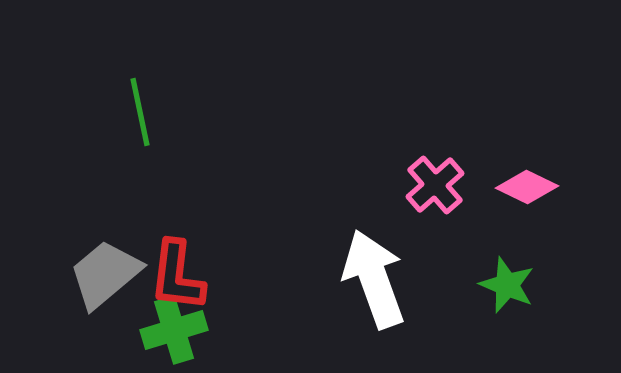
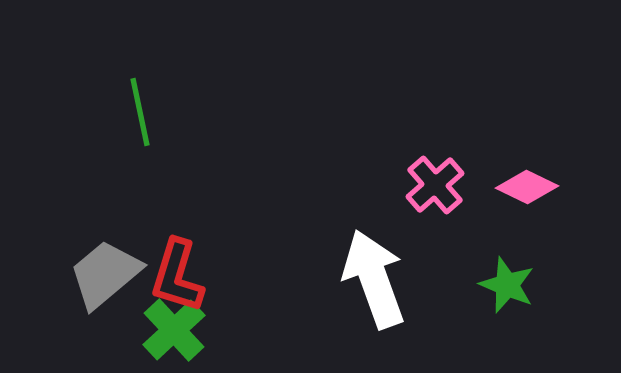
red L-shape: rotated 10 degrees clockwise
green cross: rotated 26 degrees counterclockwise
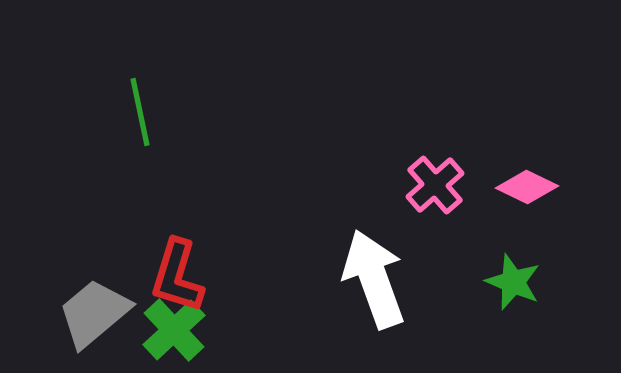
gray trapezoid: moved 11 px left, 39 px down
green star: moved 6 px right, 3 px up
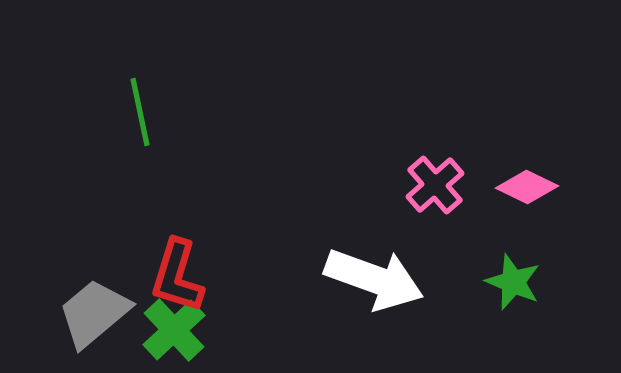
white arrow: rotated 130 degrees clockwise
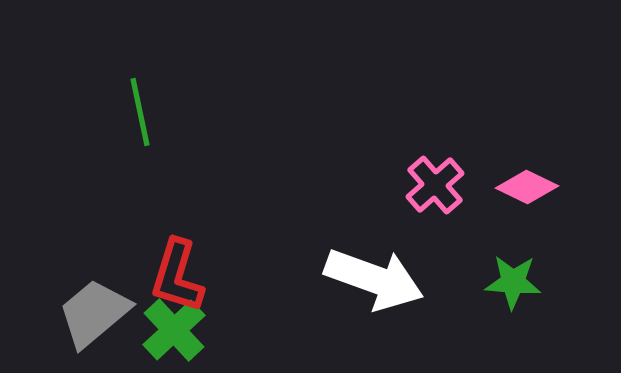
green star: rotated 18 degrees counterclockwise
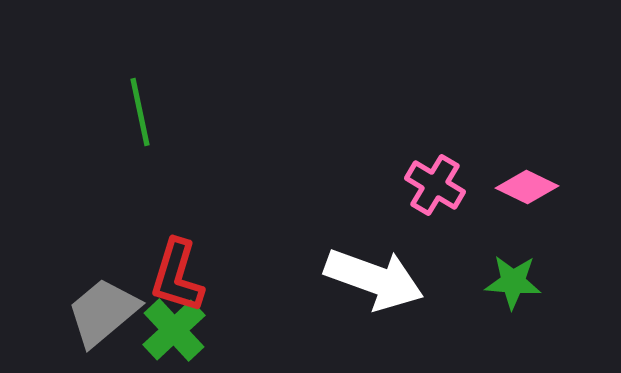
pink cross: rotated 18 degrees counterclockwise
gray trapezoid: moved 9 px right, 1 px up
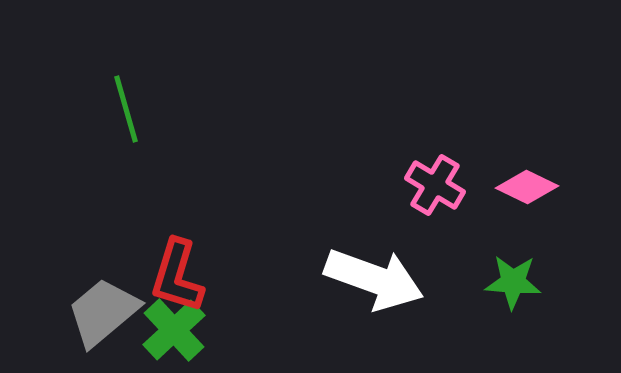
green line: moved 14 px left, 3 px up; rotated 4 degrees counterclockwise
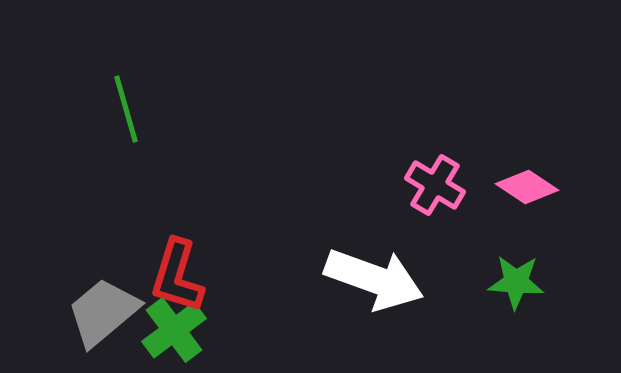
pink diamond: rotated 8 degrees clockwise
green star: moved 3 px right
green cross: rotated 6 degrees clockwise
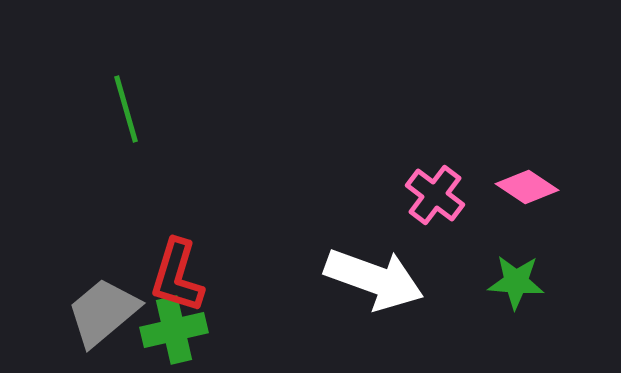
pink cross: moved 10 px down; rotated 6 degrees clockwise
green cross: rotated 24 degrees clockwise
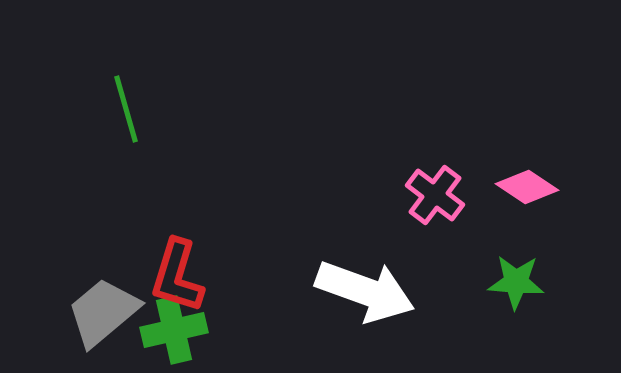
white arrow: moved 9 px left, 12 px down
